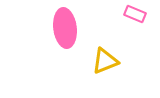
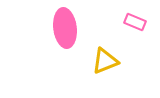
pink rectangle: moved 8 px down
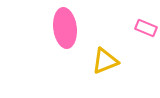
pink rectangle: moved 11 px right, 6 px down
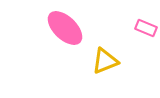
pink ellipse: rotated 39 degrees counterclockwise
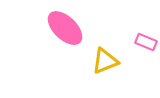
pink rectangle: moved 14 px down
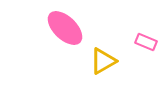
yellow triangle: moved 2 px left; rotated 8 degrees counterclockwise
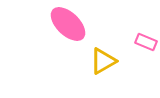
pink ellipse: moved 3 px right, 4 px up
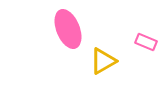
pink ellipse: moved 5 px down; rotated 24 degrees clockwise
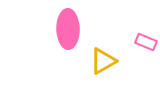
pink ellipse: rotated 21 degrees clockwise
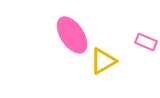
pink ellipse: moved 4 px right, 6 px down; rotated 33 degrees counterclockwise
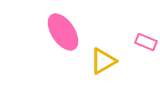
pink ellipse: moved 9 px left, 3 px up
